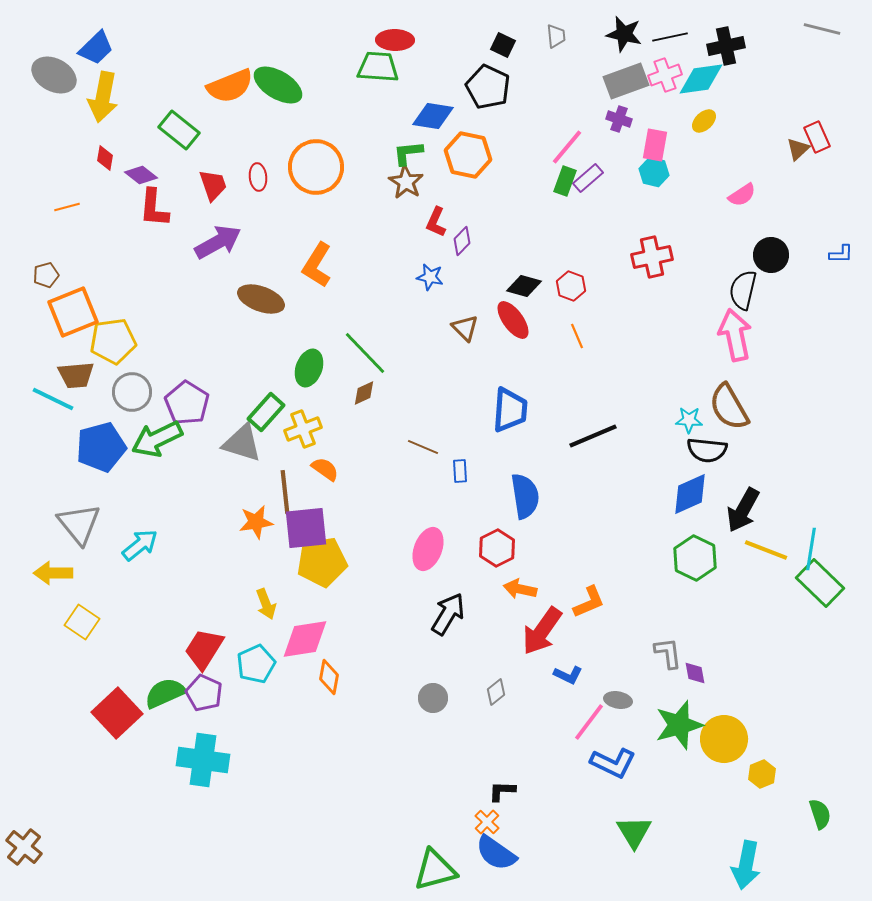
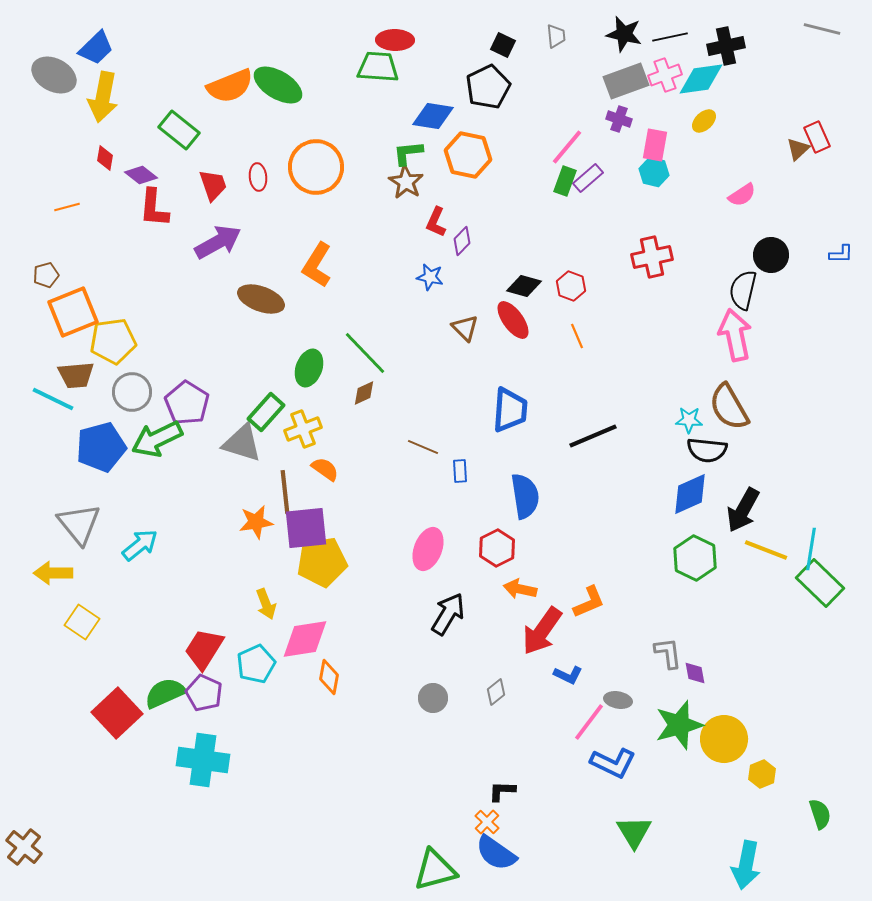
black pentagon at (488, 87): rotated 21 degrees clockwise
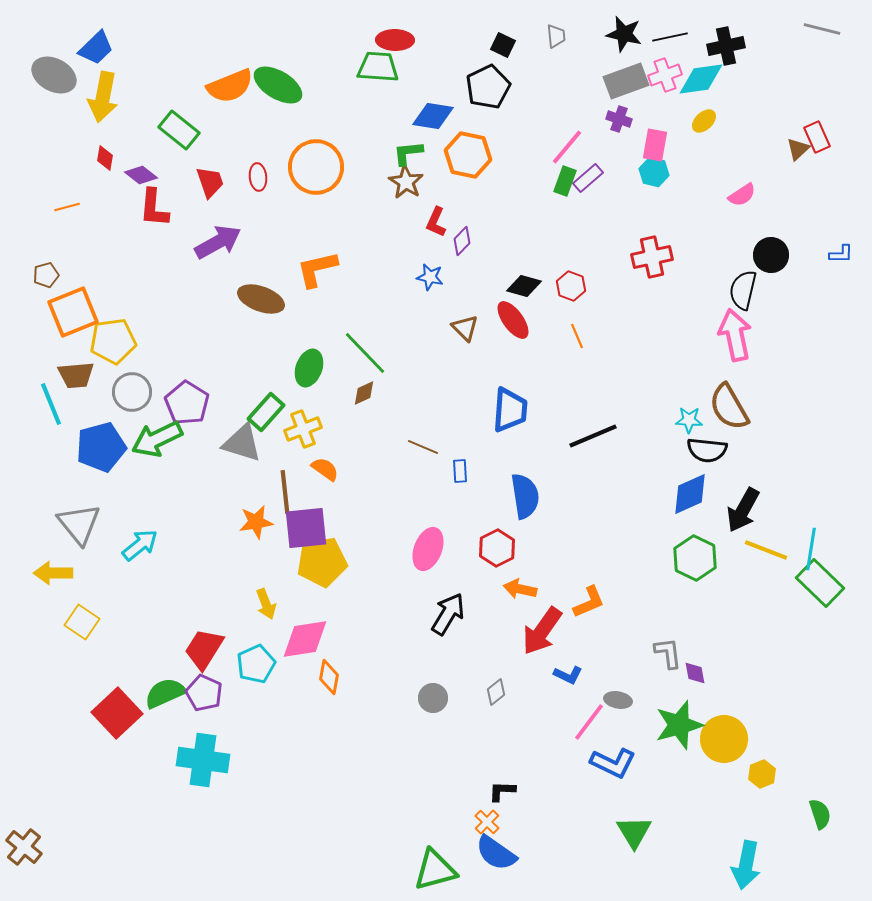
red trapezoid at (213, 185): moved 3 px left, 3 px up
orange L-shape at (317, 265): moved 4 px down; rotated 45 degrees clockwise
cyan line at (53, 399): moved 2 px left, 5 px down; rotated 42 degrees clockwise
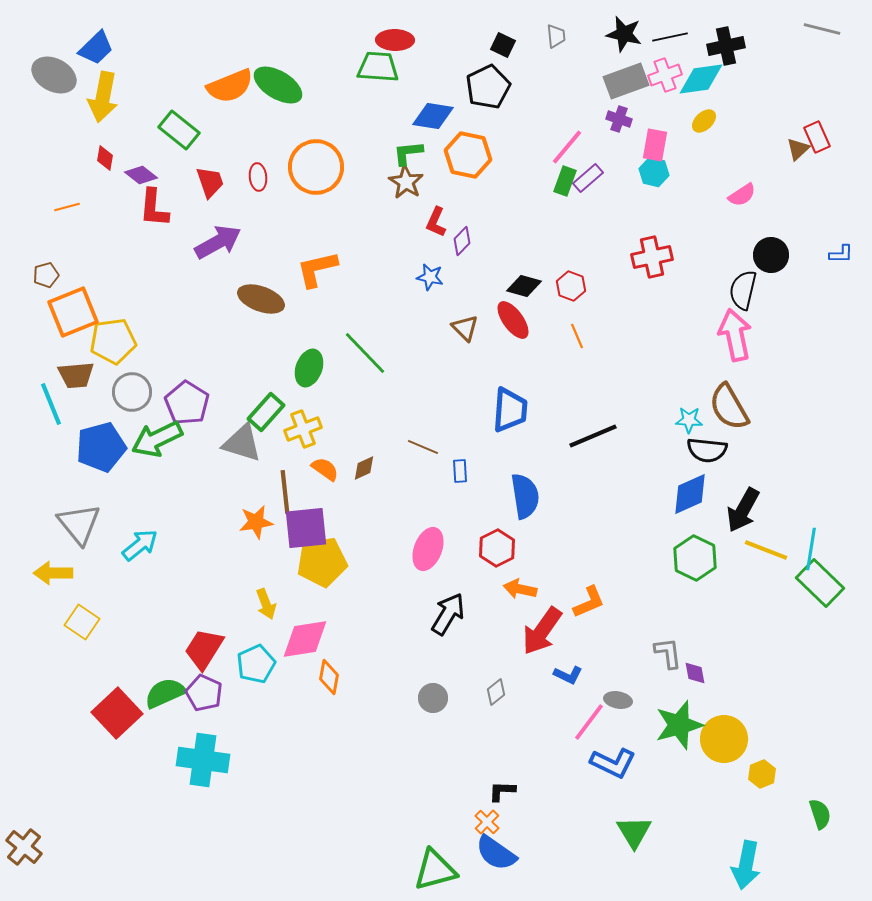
brown diamond at (364, 393): moved 75 px down
